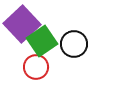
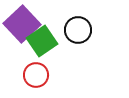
black circle: moved 4 px right, 14 px up
red circle: moved 8 px down
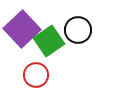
purple square: moved 5 px down
green square: moved 7 px right
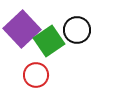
black circle: moved 1 px left
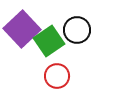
red circle: moved 21 px right, 1 px down
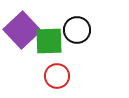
purple square: moved 1 px down
green square: rotated 32 degrees clockwise
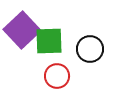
black circle: moved 13 px right, 19 px down
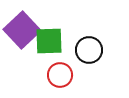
black circle: moved 1 px left, 1 px down
red circle: moved 3 px right, 1 px up
